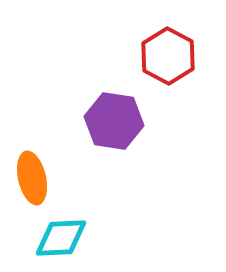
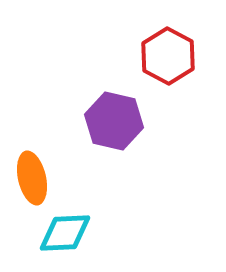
purple hexagon: rotated 4 degrees clockwise
cyan diamond: moved 4 px right, 5 px up
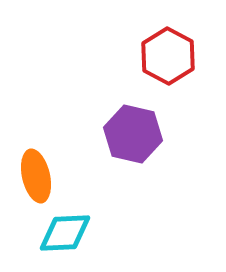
purple hexagon: moved 19 px right, 13 px down
orange ellipse: moved 4 px right, 2 px up
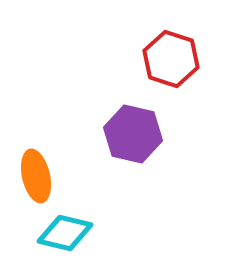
red hexagon: moved 3 px right, 3 px down; rotated 10 degrees counterclockwise
cyan diamond: rotated 16 degrees clockwise
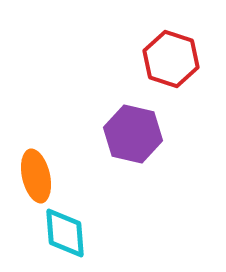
cyan diamond: rotated 72 degrees clockwise
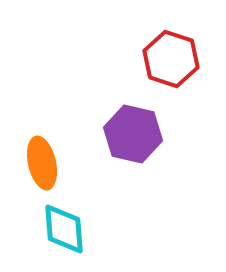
orange ellipse: moved 6 px right, 13 px up
cyan diamond: moved 1 px left, 4 px up
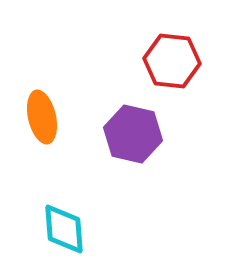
red hexagon: moved 1 px right, 2 px down; rotated 12 degrees counterclockwise
orange ellipse: moved 46 px up
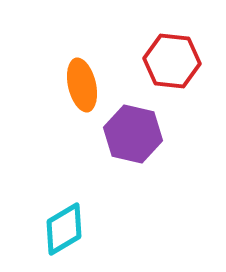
orange ellipse: moved 40 px right, 32 px up
cyan diamond: rotated 64 degrees clockwise
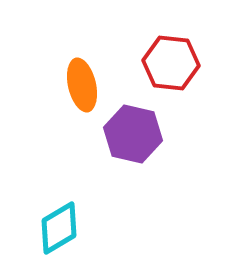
red hexagon: moved 1 px left, 2 px down
cyan diamond: moved 5 px left, 1 px up
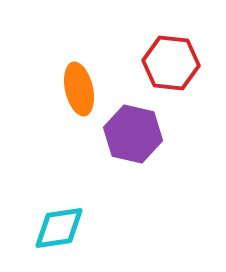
orange ellipse: moved 3 px left, 4 px down
cyan diamond: rotated 22 degrees clockwise
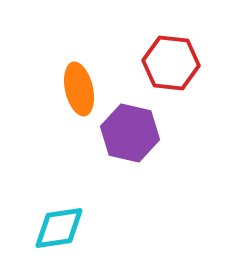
purple hexagon: moved 3 px left, 1 px up
